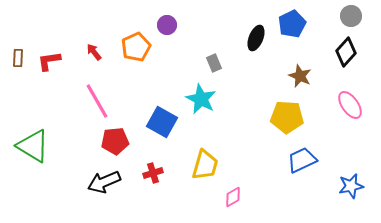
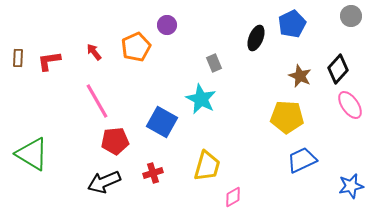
black diamond: moved 8 px left, 17 px down
green triangle: moved 1 px left, 8 px down
yellow trapezoid: moved 2 px right, 1 px down
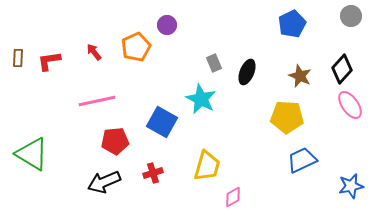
black ellipse: moved 9 px left, 34 px down
black diamond: moved 4 px right
pink line: rotated 72 degrees counterclockwise
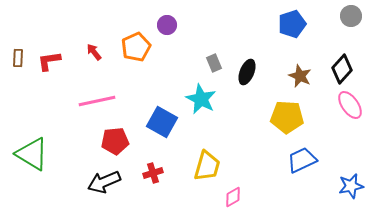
blue pentagon: rotated 8 degrees clockwise
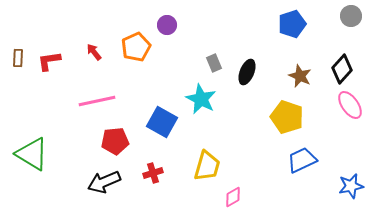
yellow pentagon: rotated 16 degrees clockwise
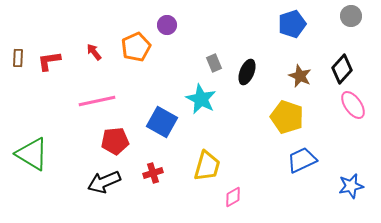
pink ellipse: moved 3 px right
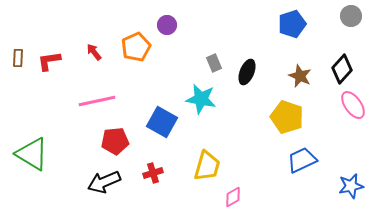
cyan star: rotated 16 degrees counterclockwise
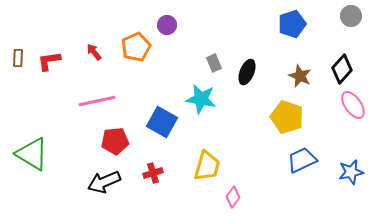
blue star: moved 14 px up
pink diamond: rotated 25 degrees counterclockwise
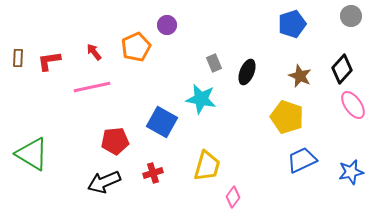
pink line: moved 5 px left, 14 px up
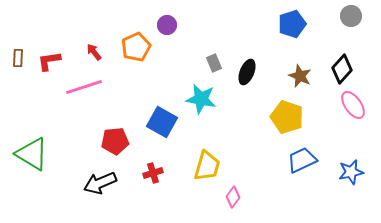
pink line: moved 8 px left; rotated 6 degrees counterclockwise
black arrow: moved 4 px left, 1 px down
